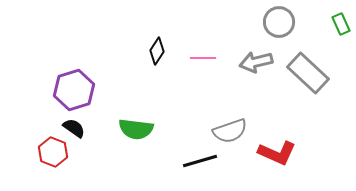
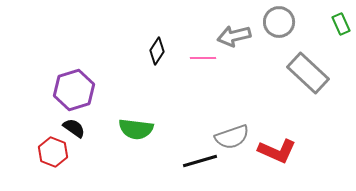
gray arrow: moved 22 px left, 26 px up
gray semicircle: moved 2 px right, 6 px down
red L-shape: moved 2 px up
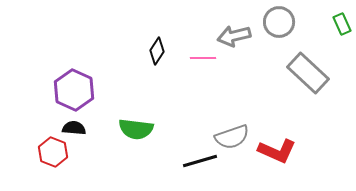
green rectangle: moved 1 px right
purple hexagon: rotated 18 degrees counterclockwise
black semicircle: rotated 30 degrees counterclockwise
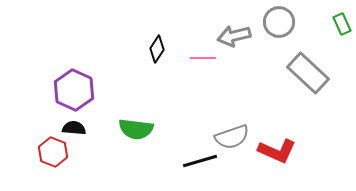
black diamond: moved 2 px up
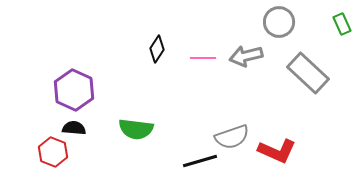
gray arrow: moved 12 px right, 20 px down
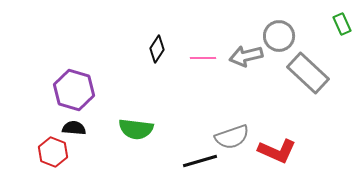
gray circle: moved 14 px down
purple hexagon: rotated 9 degrees counterclockwise
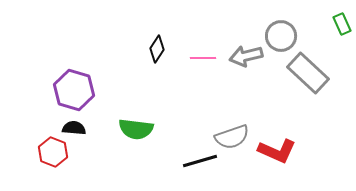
gray circle: moved 2 px right
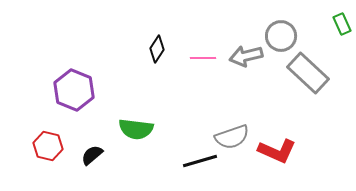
purple hexagon: rotated 6 degrees clockwise
black semicircle: moved 18 px right, 27 px down; rotated 45 degrees counterclockwise
red hexagon: moved 5 px left, 6 px up; rotated 8 degrees counterclockwise
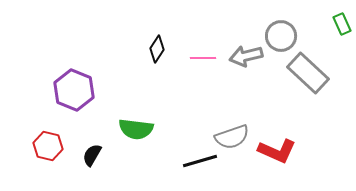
black semicircle: rotated 20 degrees counterclockwise
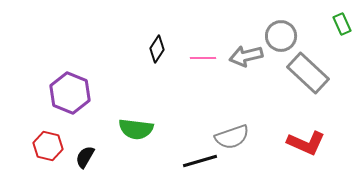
purple hexagon: moved 4 px left, 3 px down
red L-shape: moved 29 px right, 8 px up
black semicircle: moved 7 px left, 2 px down
